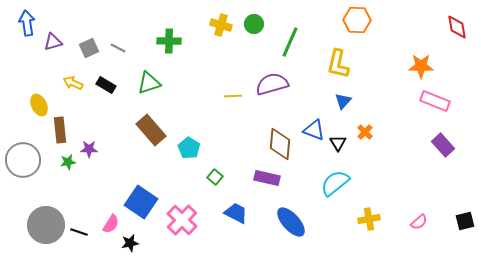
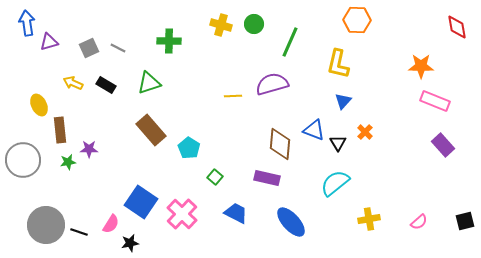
purple triangle at (53, 42): moved 4 px left
pink cross at (182, 220): moved 6 px up
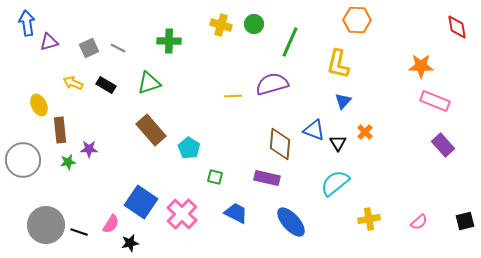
green square at (215, 177): rotated 28 degrees counterclockwise
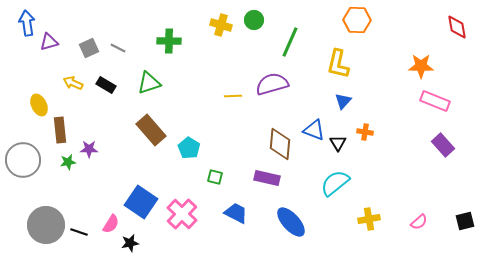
green circle at (254, 24): moved 4 px up
orange cross at (365, 132): rotated 35 degrees counterclockwise
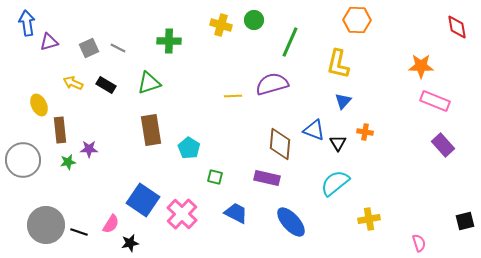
brown rectangle at (151, 130): rotated 32 degrees clockwise
blue square at (141, 202): moved 2 px right, 2 px up
pink semicircle at (419, 222): moved 21 px down; rotated 66 degrees counterclockwise
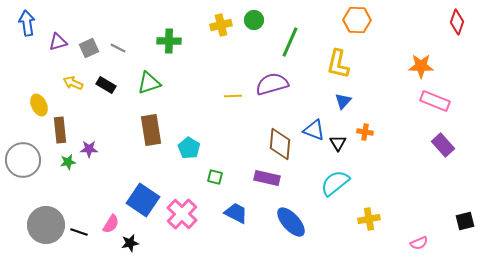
yellow cross at (221, 25): rotated 30 degrees counterclockwise
red diamond at (457, 27): moved 5 px up; rotated 30 degrees clockwise
purple triangle at (49, 42): moved 9 px right
pink semicircle at (419, 243): rotated 84 degrees clockwise
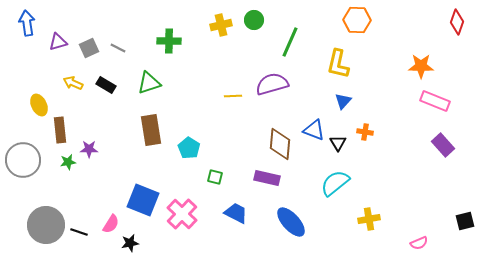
blue square at (143, 200): rotated 12 degrees counterclockwise
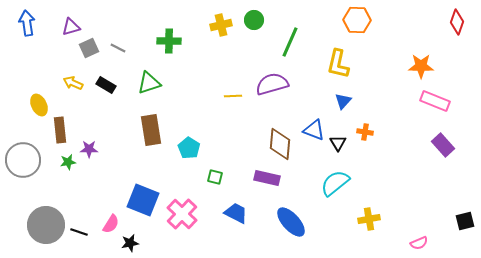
purple triangle at (58, 42): moved 13 px right, 15 px up
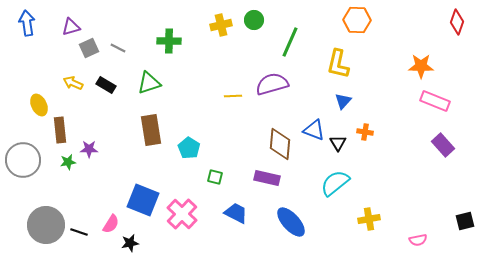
pink semicircle at (419, 243): moved 1 px left, 3 px up; rotated 12 degrees clockwise
